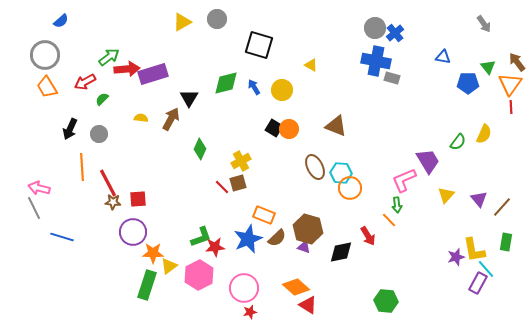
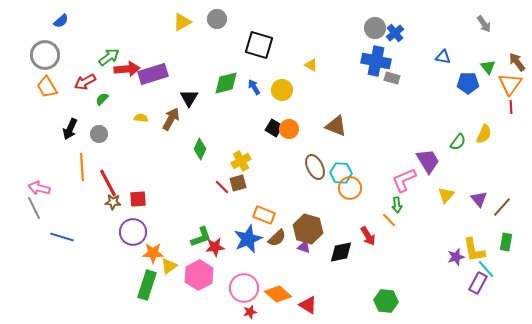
orange diamond at (296, 287): moved 18 px left, 7 px down
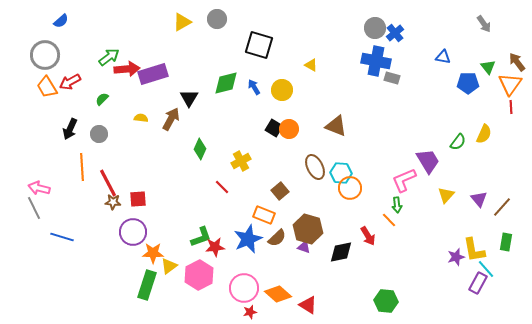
red arrow at (85, 82): moved 15 px left
brown square at (238, 183): moved 42 px right, 8 px down; rotated 24 degrees counterclockwise
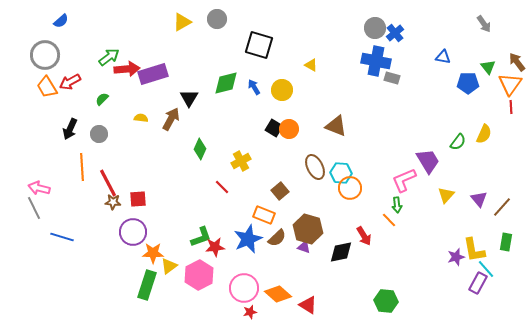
red arrow at (368, 236): moved 4 px left
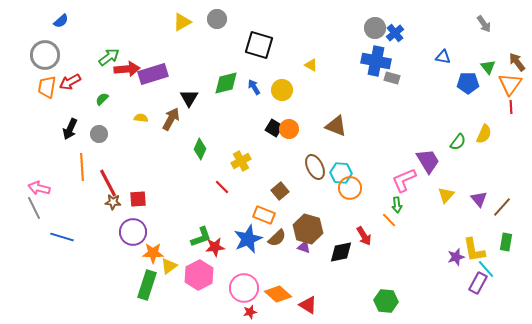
orange trapezoid at (47, 87): rotated 40 degrees clockwise
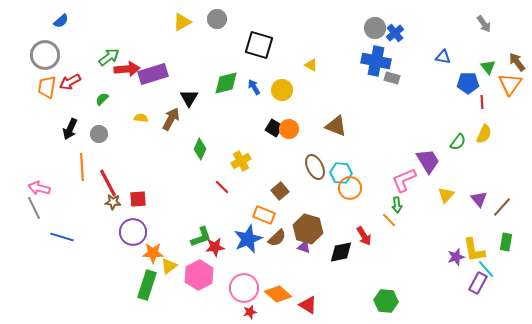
red line at (511, 107): moved 29 px left, 5 px up
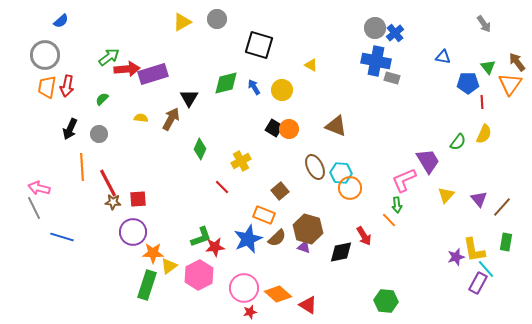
red arrow at (70, 82): moved 3 px left, 4 px down; rotated 50 degrees counterclockwise
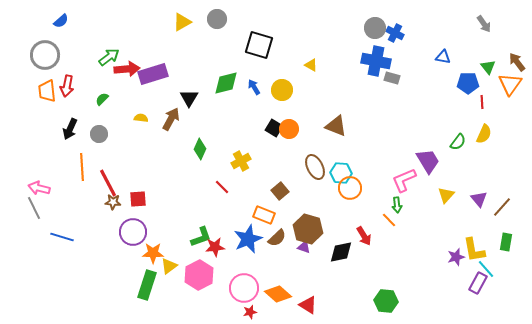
blue cross at (395, 33): rotated 24 degrees counterclockwise
orange trapezoid at (47, 87): moved 4 px down; rotated 15 degrees counterclockwise
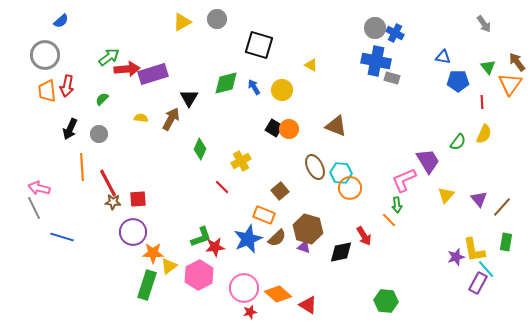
blue pentagon at (468, 83): moved 10 px left, 2 px up
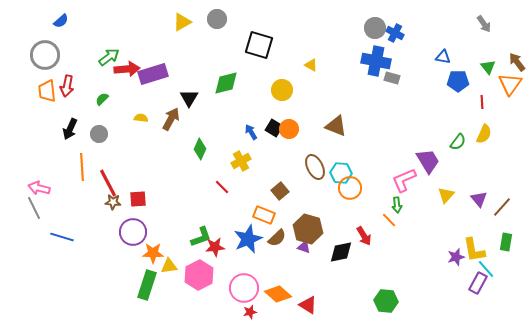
blue arrow at (254, 87): moved 3 px left, 45 px down
yellow triangle at (169, 266): rotated 30 degrees clockwise
